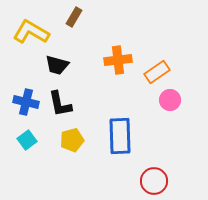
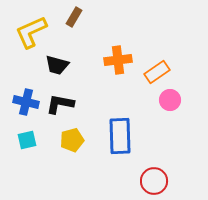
yellow L-shape: rotated 54 degrees counterclockwise
black L-shape: rotated 112 degrees clockwise
cyan square: rotated 24 degrees clockwise
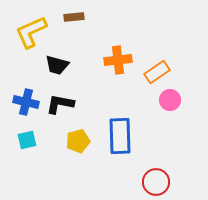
brown rectangle: rotated 54 degrees clockwise
yellow pentagon: moved 6 px right, 1 px down
red circle: moved 2 px right, 1 px down
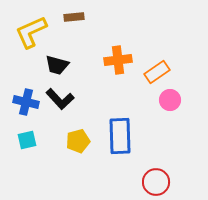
black L-shape: moved 5 px up; rotated 144 degrees counterclockwise
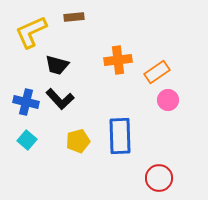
pink circle: moved 2 px left
cyan square: rotated 36 degrees counterclockwise
red circle: moved 3 px right, 4 px up
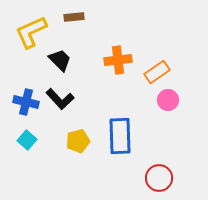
black trapezoid: moved 3 px right, 5 px up; rotated 150 degrees counterclockwise
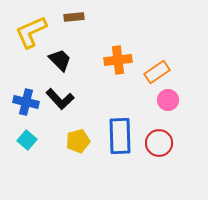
red circle: moved 35 px up
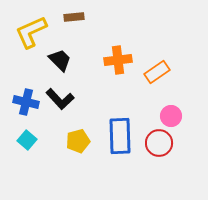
pink circle: moved 3 px right, 16 px down
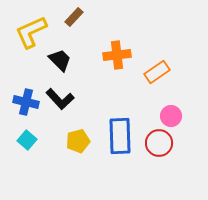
brown rectangle: rotated 42 degrees counterclockwise
orange cross: moved 1 px left, 5 px up
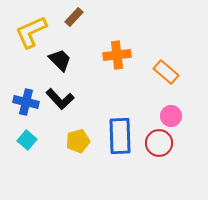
orange rectangle: moved 9 px right; rotated 75 degrees clockwise
